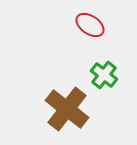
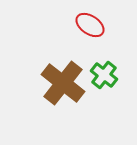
brown cross: moved 4 px left, 26 px up
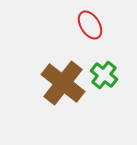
red ellipse: rotated 24 degrees clockwise
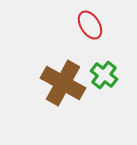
brown cross: rotated 9 degrees counterclockwise
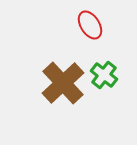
brown cross: rotated 18 degrees clockwise
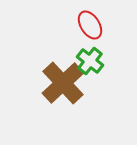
green cross: moved 14 px left, 14 px up
